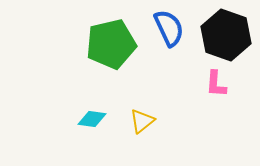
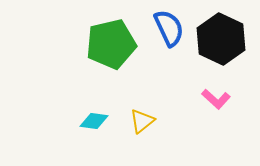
black hexagon: moved 5 px left, 4 px down; rotated 6 degrees clockwise
pink L-shape: moved 15 px down; rotated 52 degrees counterclockwise
cyan diamond: moved 2 px right, 2 px down
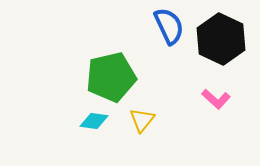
blue semicircle: moved 2 px up
green pentagon: moved 33 px down
yellow triangle: moved 1 px up; rotated 12 degrees counterclockwise
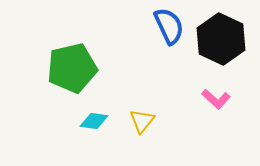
green pentagon: moved 39 px left, 9 px up
yellow triangle: moved 1 px down
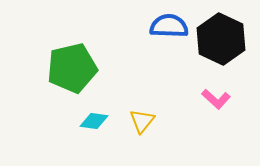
blue semicircle: rotated 63 degrees counterclockwise
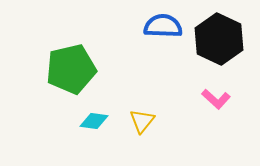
blue semicircle: moved 6 px left
black hexagon: moved 2 px left
green pentagon: moved 1 px left, 1 px down
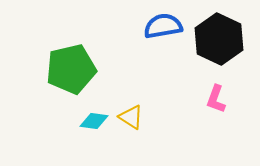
blue semicircle: rotated 12 degrees counterclockwise
pink L-shape: rotated 68 degrees clockwise
yellow triangle: moved 11 px left, 4 px up; rotated 36 degrees counterclockwise
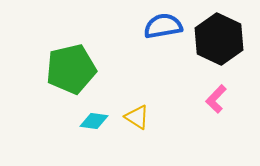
pink L-shape: rotated 24 degrees clockwise
yellow triangle: moved 6 px right
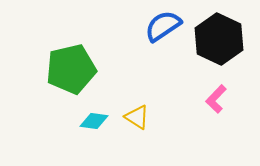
blue semicircle: rotated 24 degrees counterclockwise
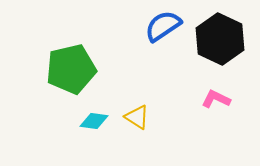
black hexagon: moved 1 px right
pink L-shape: rotated 72 degrees clockwise
